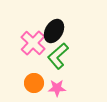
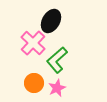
black ellipse: moved 3 px left, 10 px up
green L-shape: moved 1 px left, 4 px down
pink star: rotated 24 degrees counterclockwise
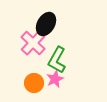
black ellipse: moved 5 px left, 3 px down
green L-shape: rotated 20 degrees counterclockwise
pink star: moved 2 px left, 9 px up
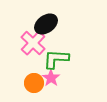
black ellipse: rotated 25 degrees clockwise
green L-shape: moved 1 px left, 1 px up; rotated 64 degrees clockwise
pink star: moved 4 px left, 1 px up; rotated 12 degrees counterclockwise
